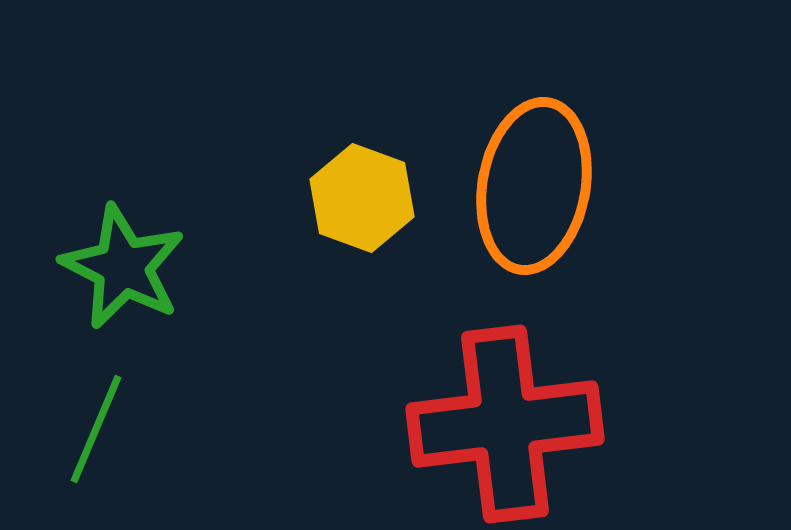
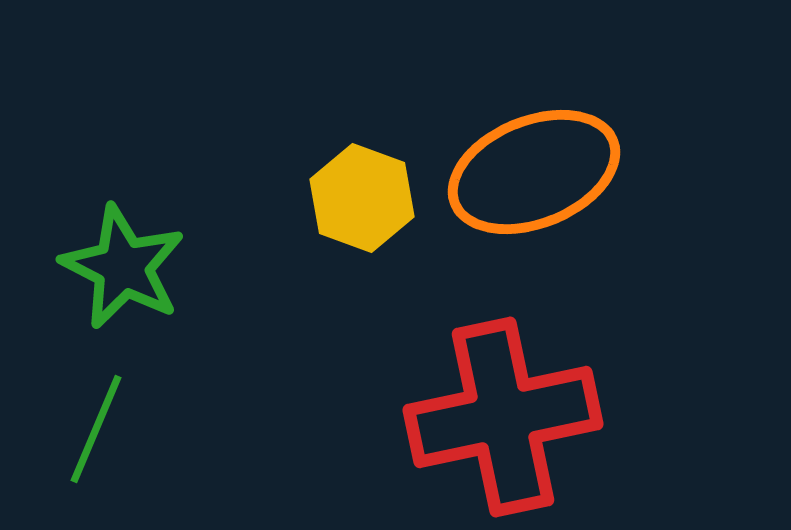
orange ellipse: moved 14 px up; rotated 58 degrees clockwise
red cross: moved 2 px left, 7 px up; rotated 5 degrees counterclockwise
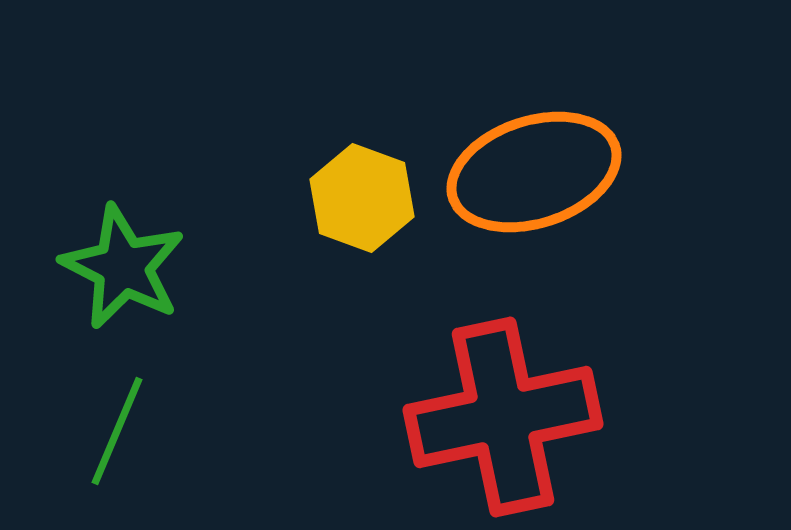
orange ellipse: rotated 4 degrees clockwise
green line: moved 21 px right, 2 px down
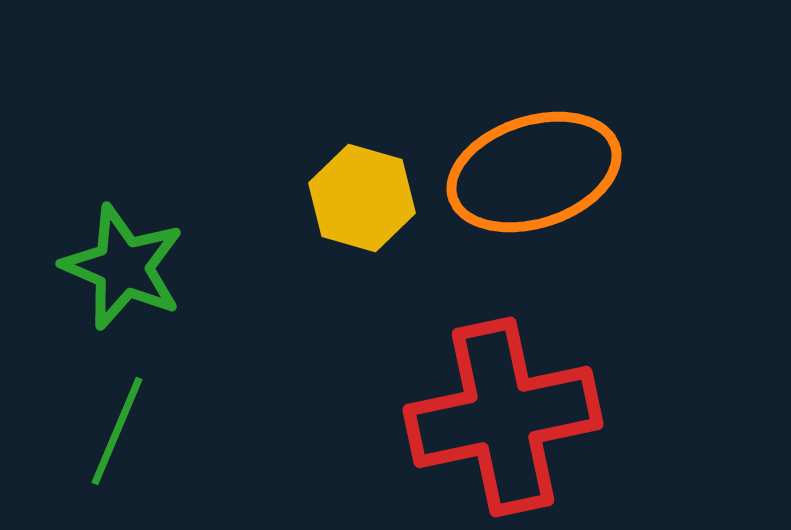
yellow hexagon: rotated 4 degrees counterclockwise
green star: rotated 4 degrees counterclockwise
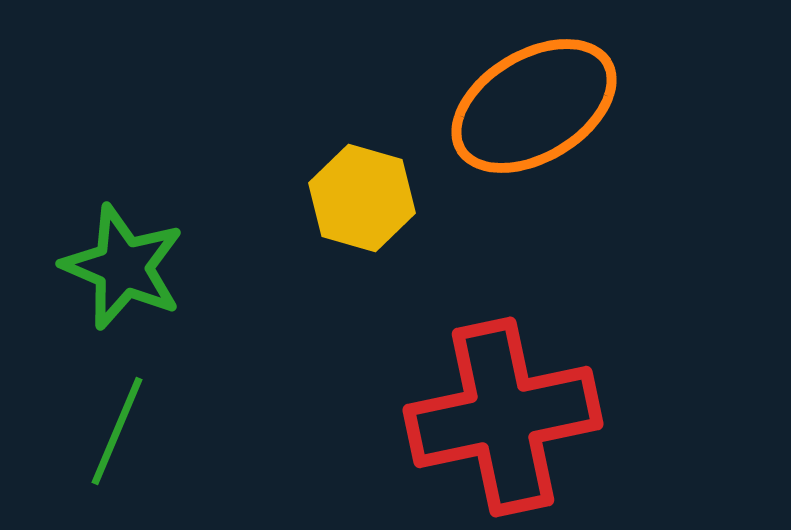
orange ellipse: moved 66 px up; rotated 13 degrees counterclockwise
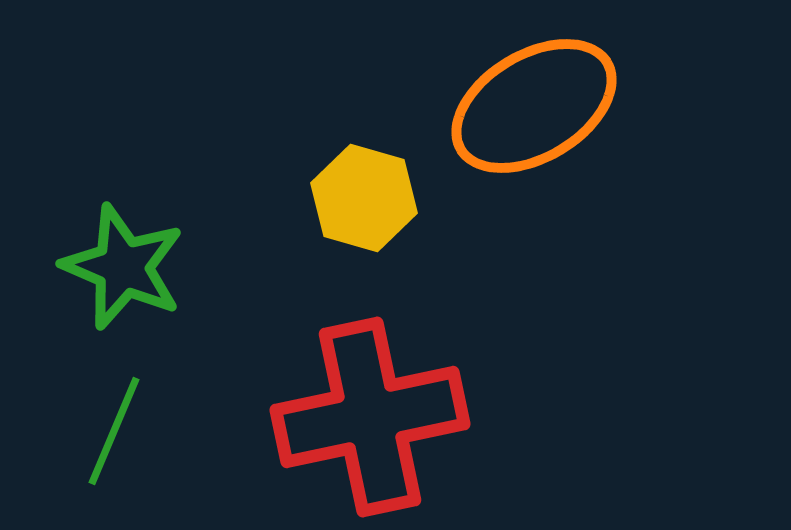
yellow hexagon: moved 2 px right
red cross: moved 133 px left
green line: moved 3 px left
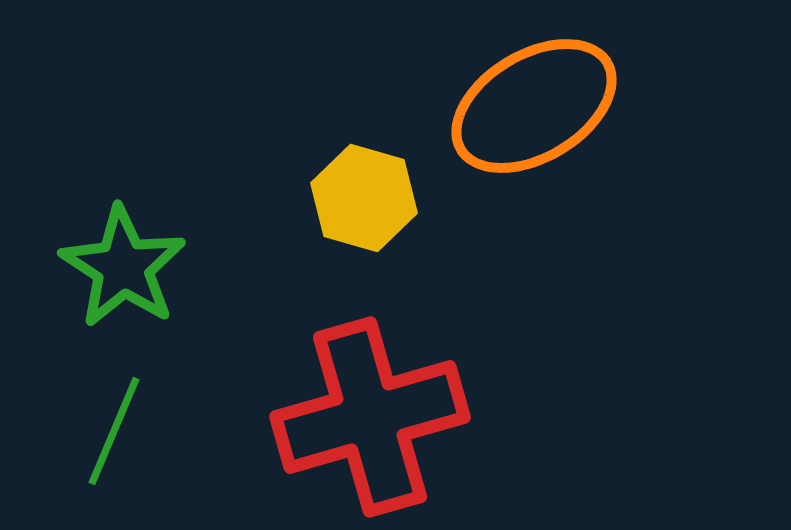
green star: rotated 10 degrees clockwise
red cross: rotated 4 degrees counterclockwise
